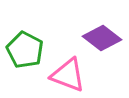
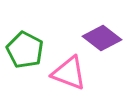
pink triangle: moved 1 px right, 2 px up
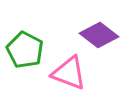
purple diamond: moved 3 px left, 3 px up
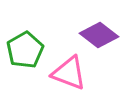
green pentagon: rotated 15 degrees clockwise
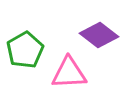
pink triangle: rotated 24 degrees counterclockwise
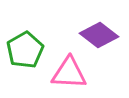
pink triangle: rotated 6 degrees clockwise
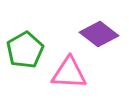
purple diamond: moved 1 px up
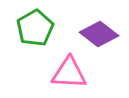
green pentagon: moved 10 px right, 22 px up
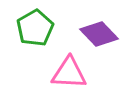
purple diamond: rotated 9 degrees clockwise
